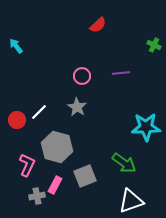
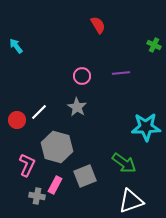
red semicircle: rotated 78 degrees counterclockwise
gray cross: rotated 21 degrees clockwise
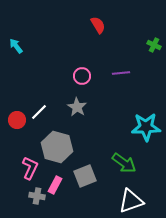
pink L-shape: moved 3 px right, 3 px down
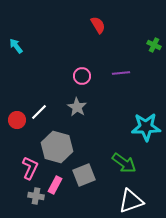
gray square: moved 1 px left, 1 px up
gray cross: moved 1 px left
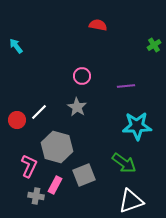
red semicircle: rotated 48 degrees counterclockwise
green cross: rotated 32 degrees clockwise
purple line: moved 5 px right, 13 px down
cyan star: moved 9 px left, 1 px up
pink L-shape: moved 1 px left, 2 px up
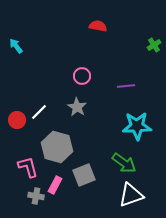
red semicircle: moved 1 px down
pink L-shape: moved 1 px left, 1 px down; rotated 40 degrees counterclockwise
white triangle: moved 6 px up
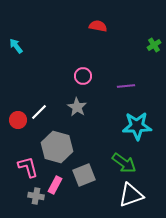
pink circle: moved 1 px right
red circle: moved 1 px right
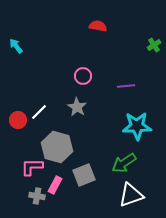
green arrow: rotated 110 degrees clockwise
pink L-shape: moved 4 px right; rotated 75 degrees counterclockwise
gray cross: moved 1 px right
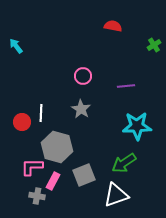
red semicircle: moved 15 px right
gray star: moved 4 px right, 2 px down
white line: moved 2 px right, 1 px down; rotated 42 degrees counterclockwise
red circle: moved 4 px right, 2 px down
pink rectangle: moved 2 px left, 4 px up
white triangle: moved 15 px left
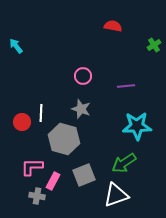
gray star: rotated 12 degrees counterclockwise
gray hexagon: moved 7 px right, 8 px up
